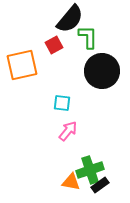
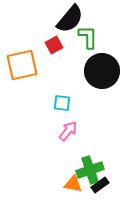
orange triangle: moved 2 px right, 2 px down
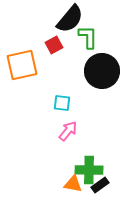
green cross: moved 1 px left; rotated 20 degrees clockwise
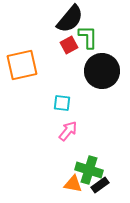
red square: moved 15 px right
green cross: rotated 16 degrees clockwise
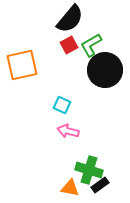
green L-shape: moved 3 px right, 8 px down; rotated 120 degrees counterclockwise
black circle: moved 3 px right, 1 px up
cyan square: moved 2 px down; rotated 18 degrees clockwise
pink arrow: rotated 115 degrees counterclockwise
orange triangle: moved 3 px left, 4 px down
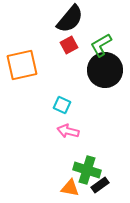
green L-shape: moved 10 px right
green cross: moved 2 px left
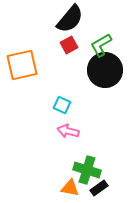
black rectangle: moved 1 px left, 3 px down
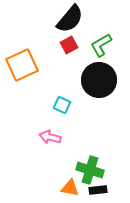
orange square: rotated 12 degrees counterclockwise
black circle: moved 6 px left, 10 px down
pink arrow: moved 18 px left, 6 px down
green cross: moved 3 px right
black rectangle: moved 1 px left, 2 px down; rotated 30 degrees clockwise
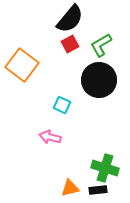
red square: moved 1 px right, 1 px up
orange square: rotated 28 degrees counterclockwise
green cross: moved 15 px right, 2 px up
orange triangle: rotated 24 degrees counterclockwise
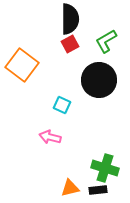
black semicircle: rotated 40 degrees counterclockwise
green L-shape: moved 5 px right, 4 px up
